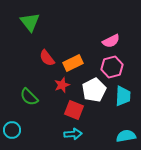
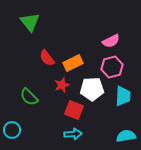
white pentagon: moved 2 px left, 1 px up; rotated 25 degrees clockwise
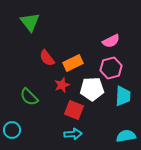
pink hexagon: moved 1 px left, 1 px down
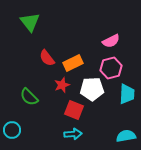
cyan trapezoid: moved 4 px right, 2 px up
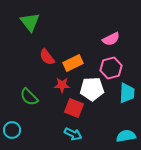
pink semicircle: moved 2 px up
red semicircle: moved 1 px up
red star: rotated 21 degrees clockwise
cyan trapezoid: moved 1 px up
red square: moved 2 px up
cyan arrow: rotated 30 degrees clockwise
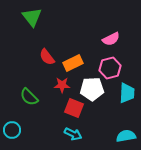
green triangle: moved 2 px right, 5 px up
pink hexagon: moved 1 px left
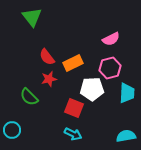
red star: moved 13 px left, 6 px up; rotated 14 degrees counterclockwise
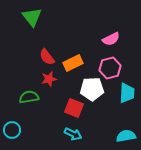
green semicircle: rotated 126 degrees clockwise
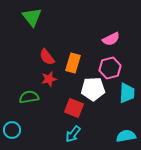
orange rectangle: rotated 48 degrees counterclockwise
white pentagon: moved 1 px right
cyan arrow: rotated 102 degrees clockwise
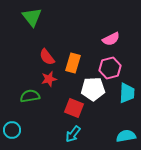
green semicircle: moved 1 px right, 1 px up
